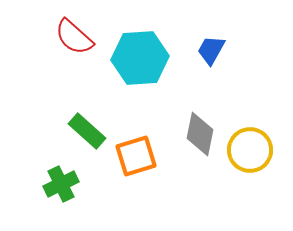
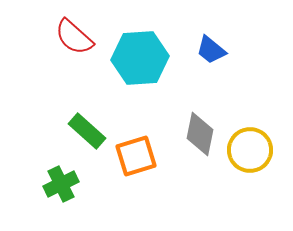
blue trapezoid: rotated 80 degrees counterclockwise
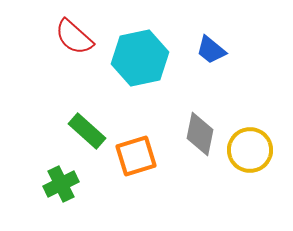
cyan hexagon: rotated 8 degrees counterclockwise
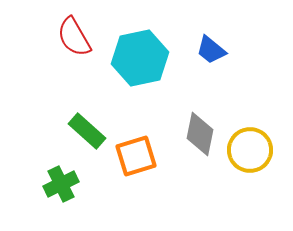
red semicircle: rotated 18 degrees clockwise
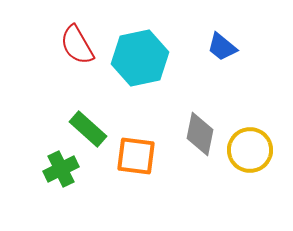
red semicircle: moved 3 px right, 8 px down
blue trapezoid: moved 11 px right, 3 px up
green rectangle: moved 1 px right, 2 px up
orange square: rotated 24 degrees clockwise
green cross: moved 15 px up
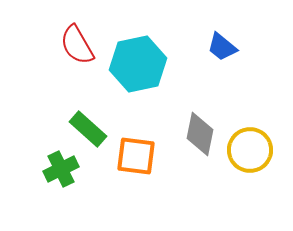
cyan hexagon: moved 2 px left, 6 px down
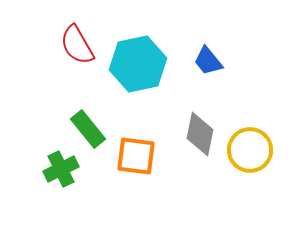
blue trapezoid: moved 14 px left, 14 px down; rotated 12 degrees clockwise
green rectangle: rotated 9 degrees clockwise
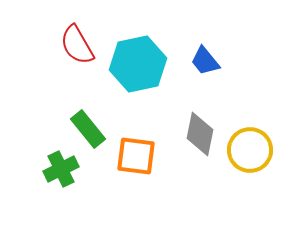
blue trapezoid: moved 3 px left
